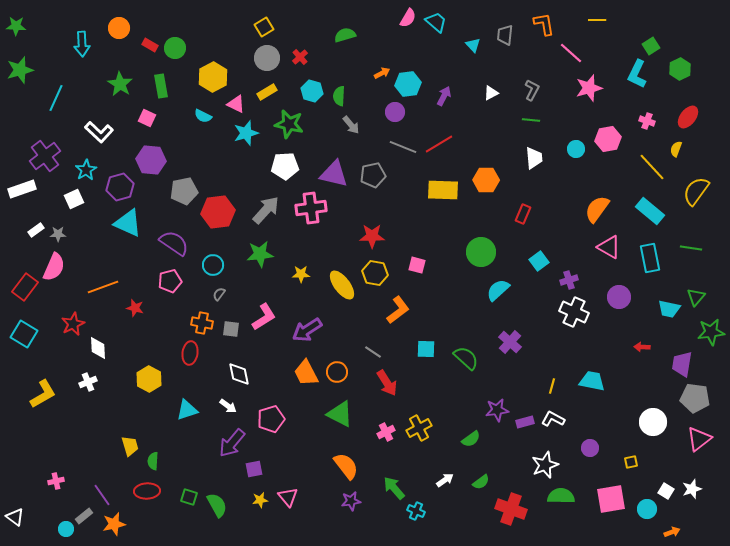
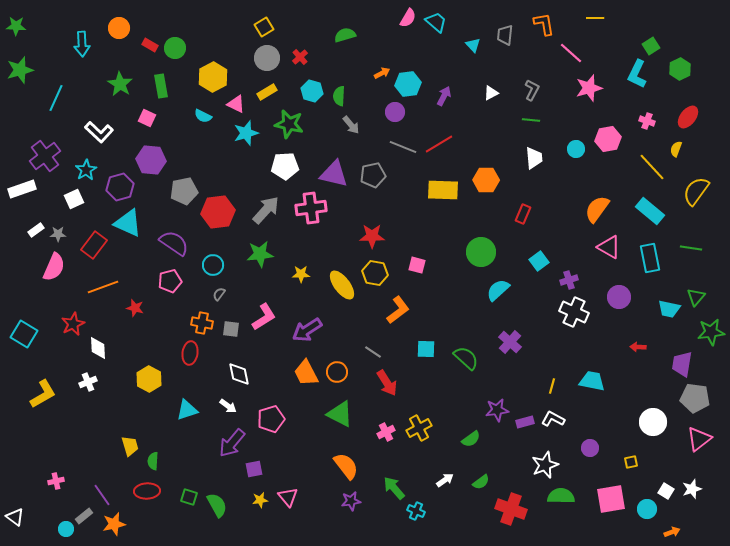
yellow line at (597, 20): moved 2 px left, 2 px up
red rectangle at (25, 287): moved 69 px right, 42 px up
red arrow at (642, 347): moved 4 px left
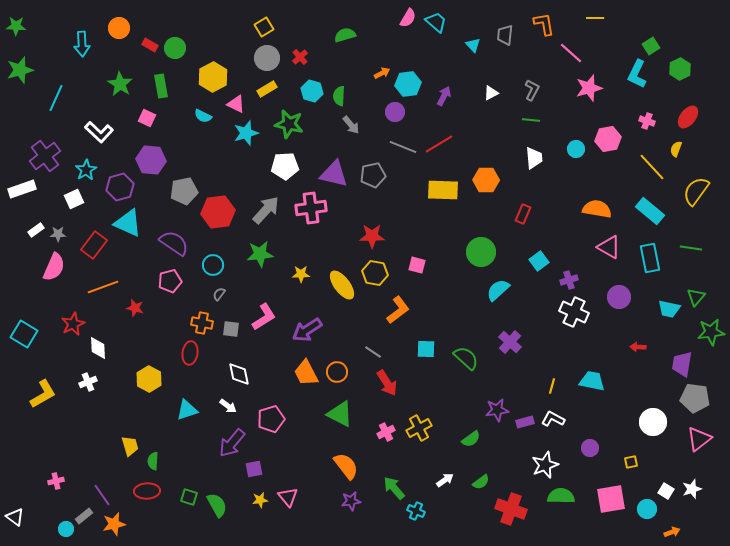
yellow rectangle at (267, 92): moved 3 px up
orange semicircle at (597, 209): rotated 64 degrees clockwise
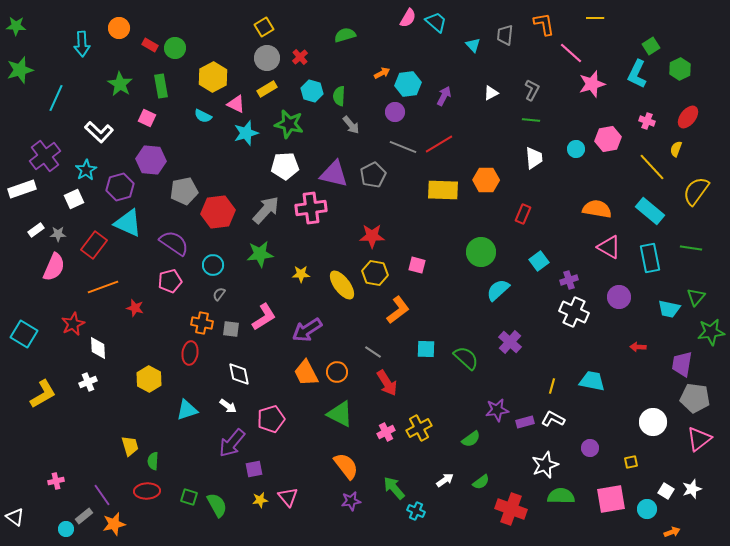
pink star at (589, 88): moved 3 px right, 4 px up
gray pentagon at (373, 175): rotated 15 degrees counterclockwise
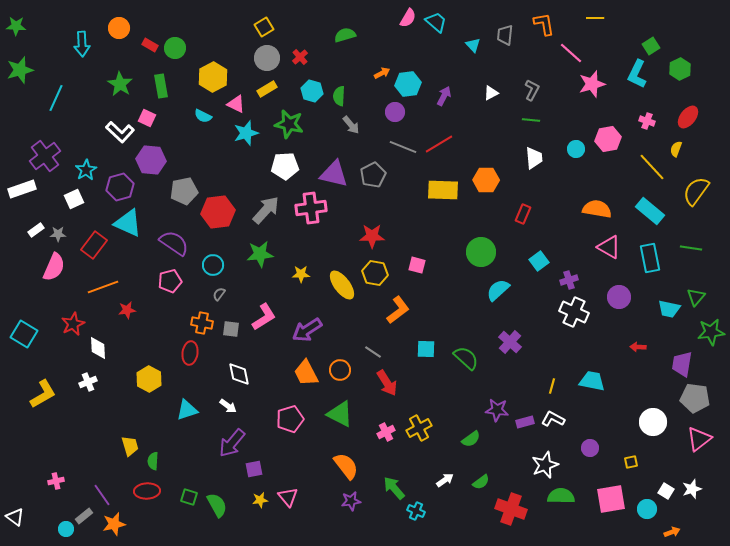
white L-shape at (99, 132): moved 21 px right
red star at (135, 308): moved 8 px left, 2 px down; rotated 24 degrees counterclockwise
orange circle at (337, 372): moved 3 px right, 2 px up
purple star at (497, 410): rotated 15 degrees clockwise
pink pentagon at (271, 419): moved 19 px right
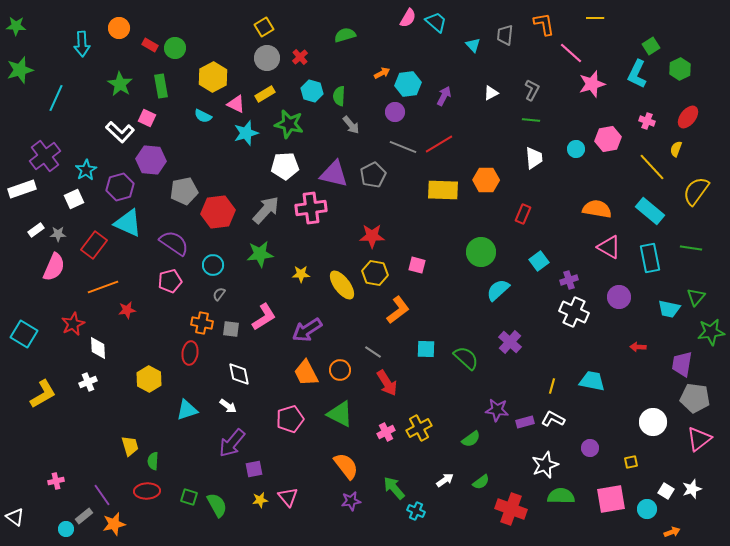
yellow rectangle at (267, 89): moved 2 px left, 5 px down
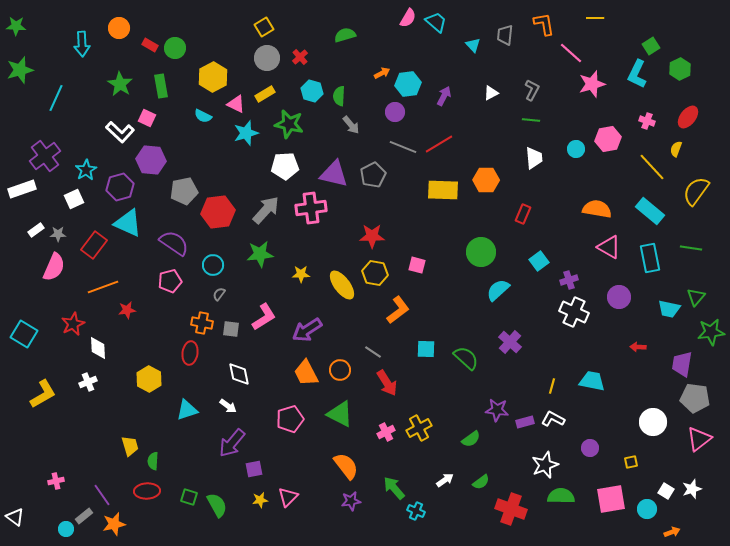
pink triangle at (288, 497): rotated 25 degrees clockwise
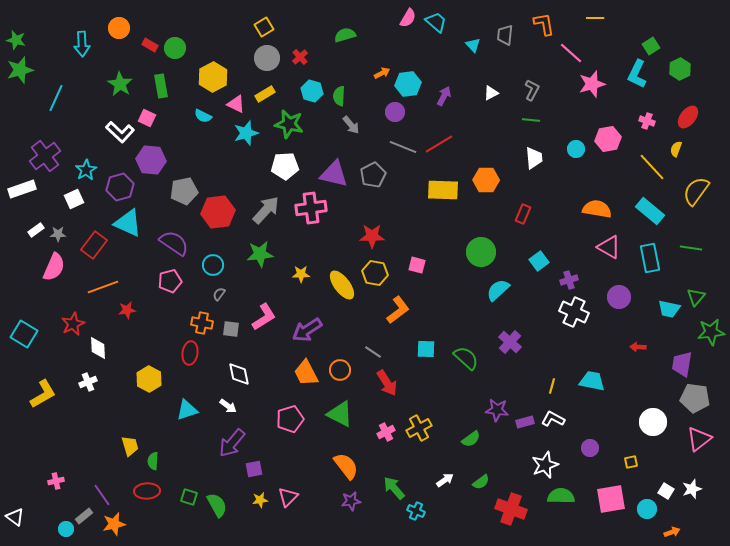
green star at (16, 26): moved 14 px down; rotated 12 degrees clockwise
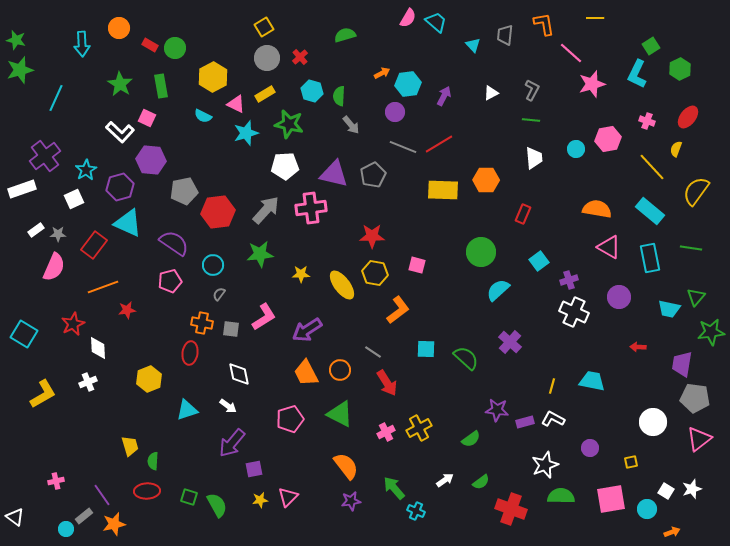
yellow hexagon at (149, 379): rotated 10 degrees clockwise
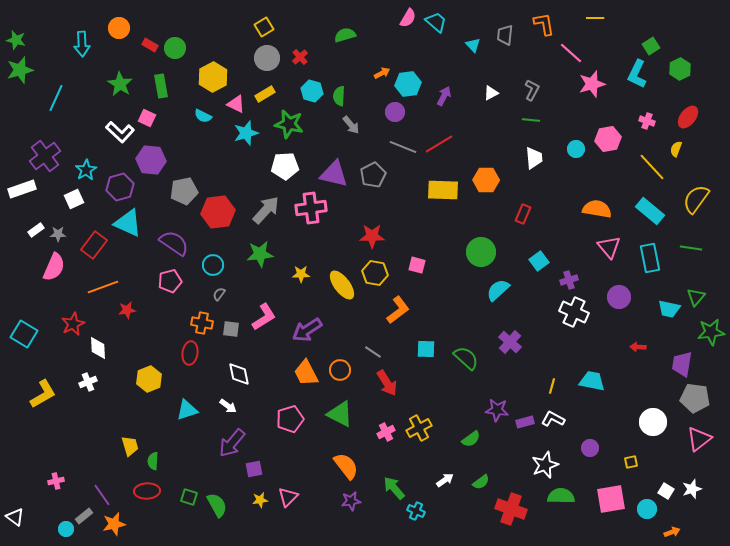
yellow semicircle at (696, 191): moved 8 px down
pink triangle at (609, 247): rotated 20 degrees clockwise
